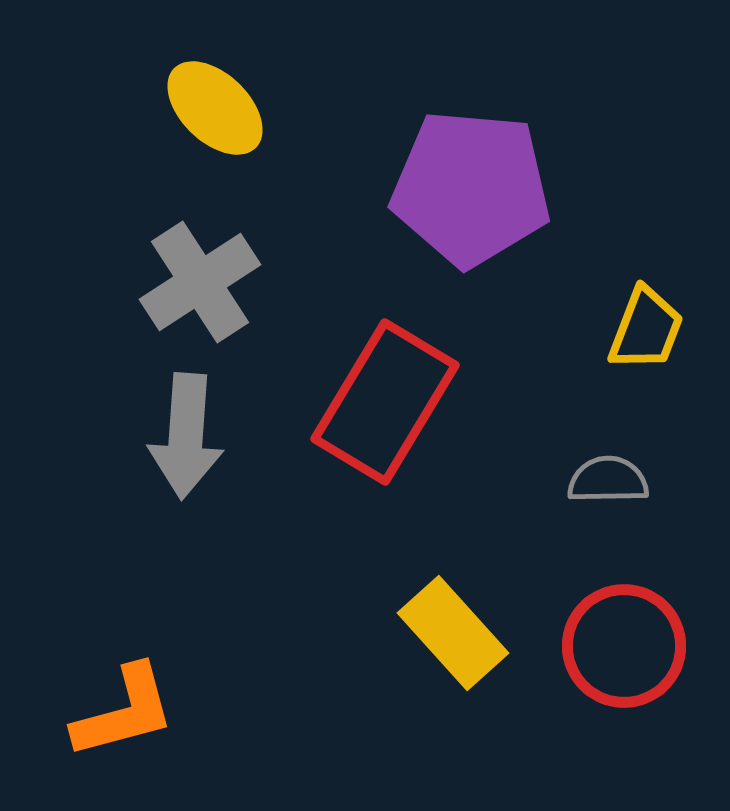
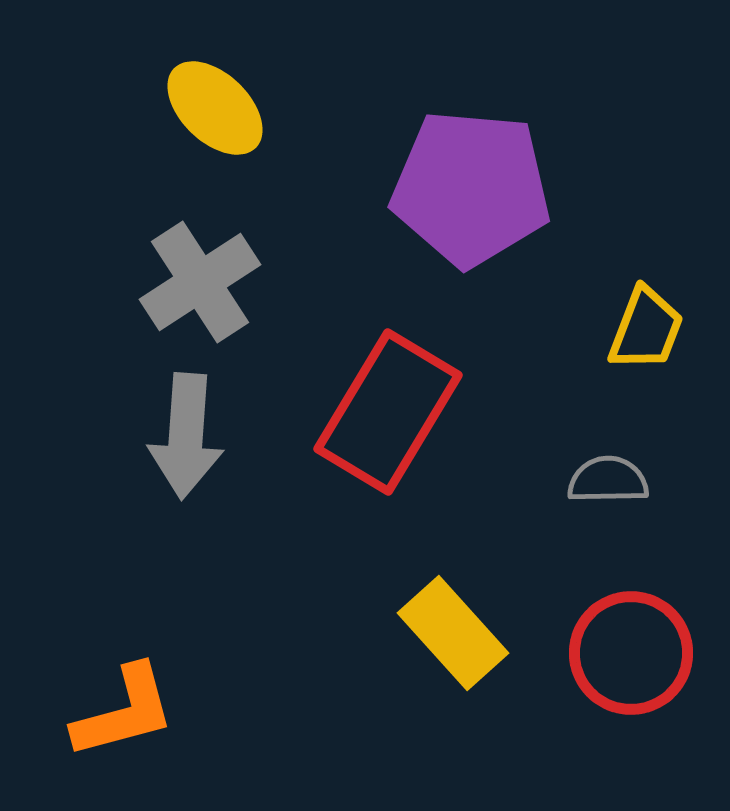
red rectangle: moved 3 px right, 10 px down
red circle: moved 7 px right, 7 px down
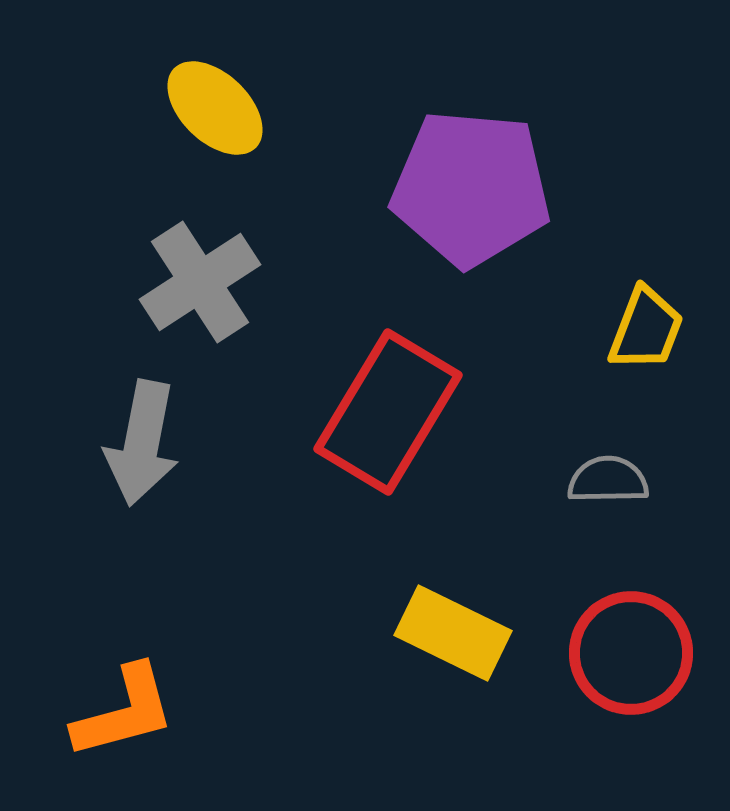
gray arrow: moved 44 px left, 7 px down; rotated 7 degrees clockwise
yellow rectangle: rotated 22 degrees counterclockwise
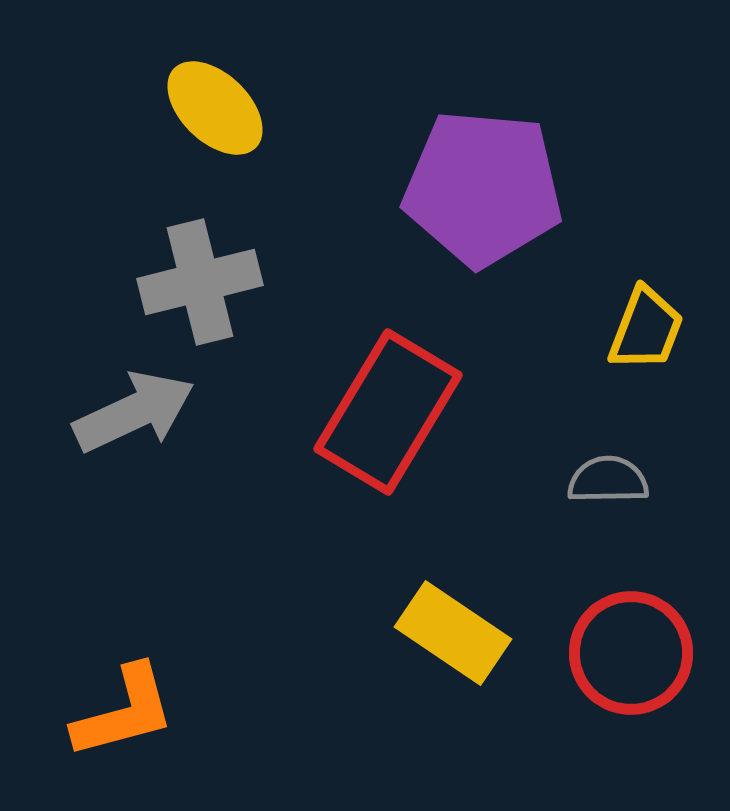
purple pentagon: moved 12 px right
gray cross: rotated 19 degrees clockwise
gray arrow: moved 8 px left, 31 px up; rotated 126 degrees counterclockwise
yellow rectangle: rotated 8 degrees clockwise
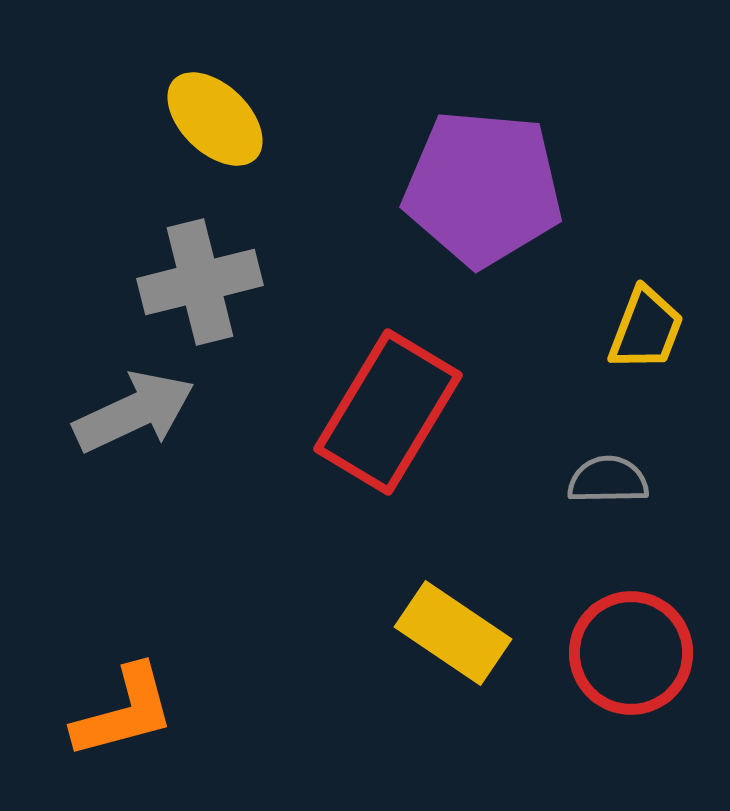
yellow ellipse: moved 11 px down
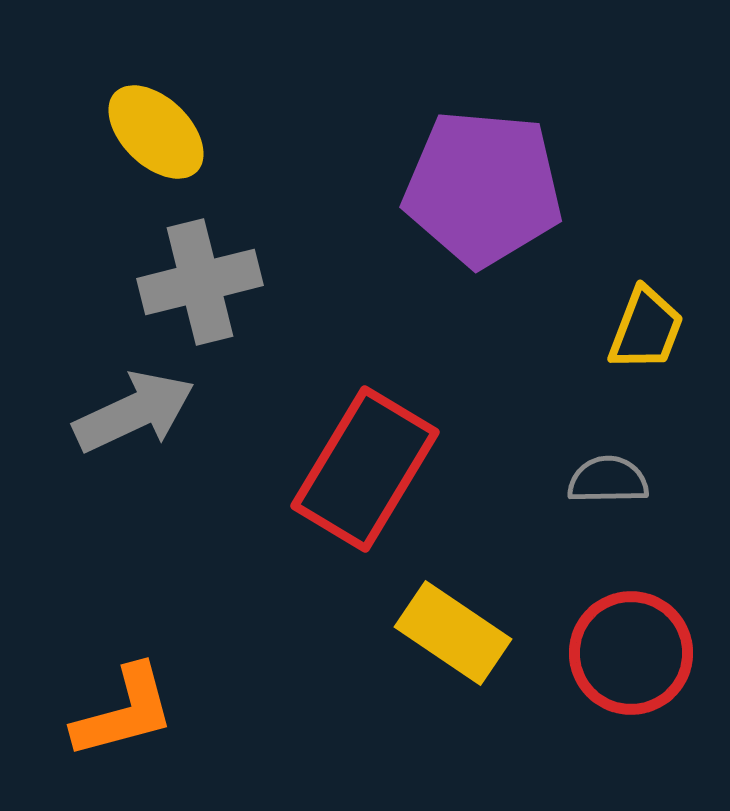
yellow ellipse: moved 59 px left, 13 px down
red rectangle: moved 23 px left, 57 px down
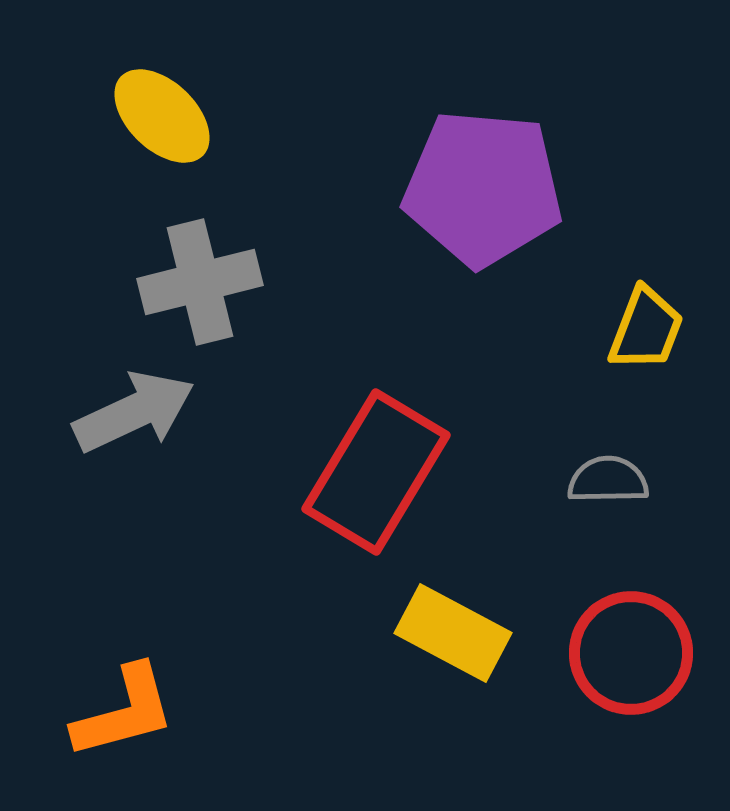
yellow ellipse: moved 6 px right, 16 px up
red rectangle: moved 11 px right, 3 px down
yellow rectangle: rotated 6 degrees counterclockwise
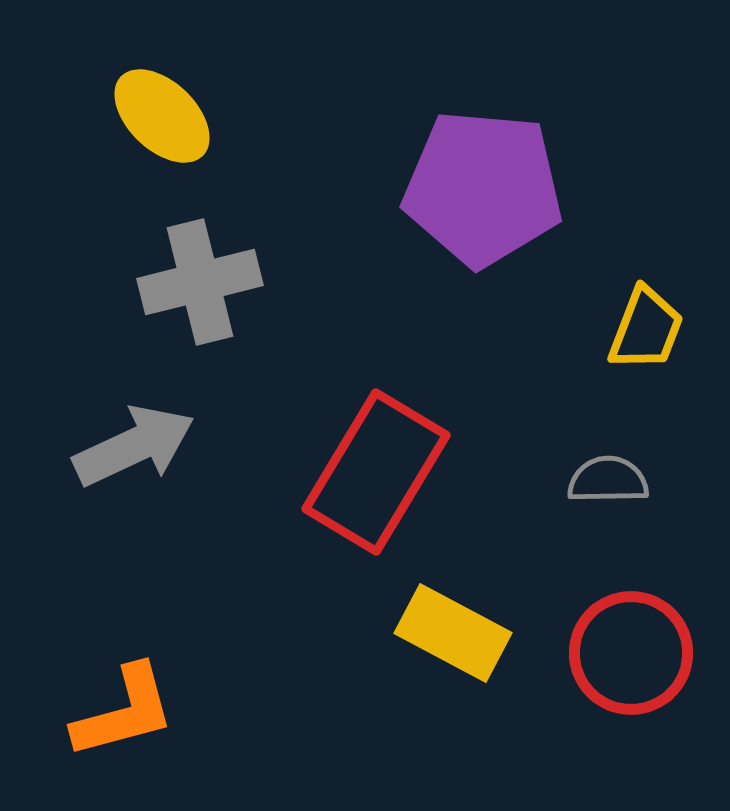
gray arrow: moved 34 px down
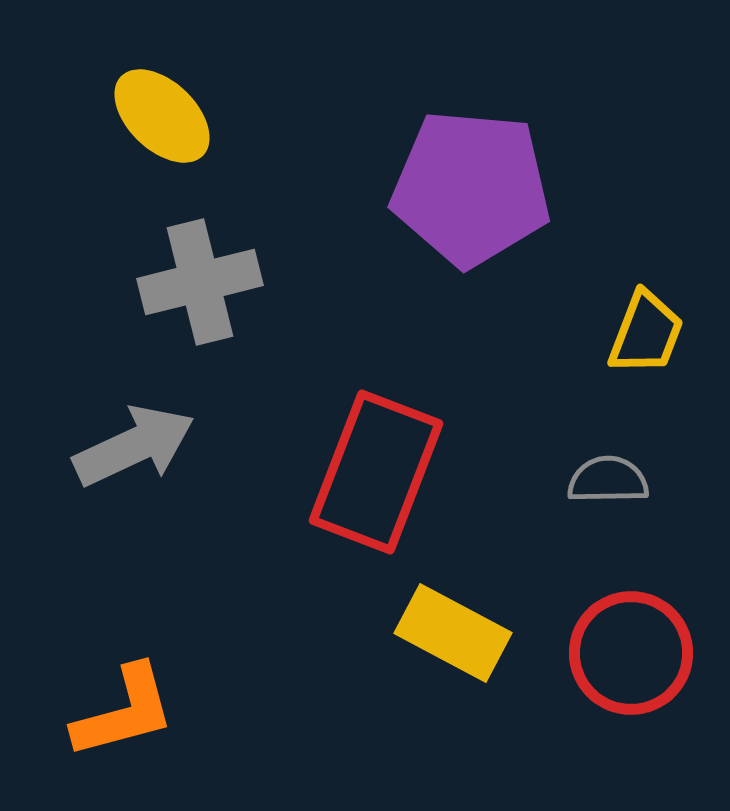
purple pentagon: moved 12 px left
yellow trapezoid: moved 4 px down
red rectangle: rotated 10 degrees counterclockwise
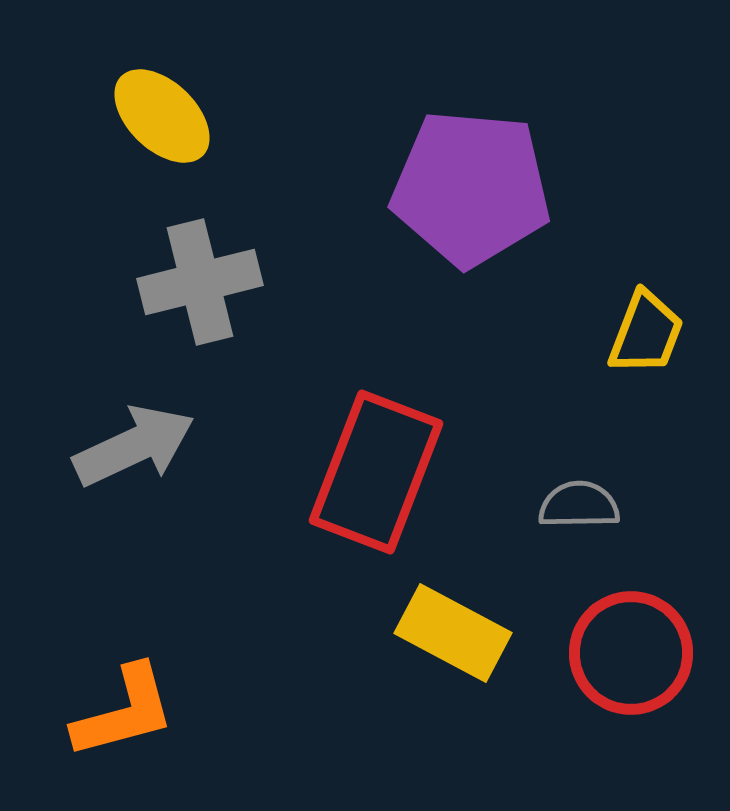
gray semicircle: moved 29 px left, 25 px down
